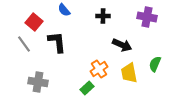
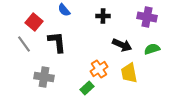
green semicircle: moved 3 px left, 15 px up; rotated 49 degrees clockwise
gray cross: moved 6 px right, 5 px up
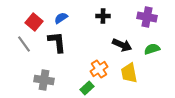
blue semicircle: moved 3 px left, 8 px down; rotated 96 degrees clockwise
gray cross: moved 3 px down
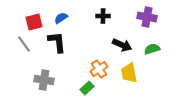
red square: rotated 36 degrees clockwise
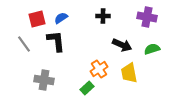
red square: moved 3 px right, 3 px up
black L-shape: moved 1 px left, 1 px up
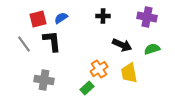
red square: moved 1 px right
black L-shape: moved 4 px left
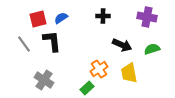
gray cross: rotated 24 degrees clockwise
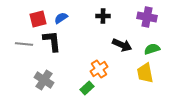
gray line: rotated 48 degrees counterclockwise
yellow trapezoid: moved 16 px right
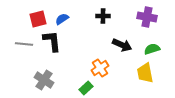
blue semicircle: moved 1 px right, 1 px down
orange cross: moved 1 px right, 1 px up
green rectangle: moved 1 px left
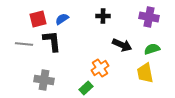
purple cross: moved 2 px right
gray cross: rotated 24 degrees counterclockwise
